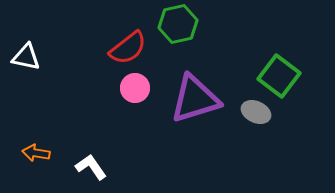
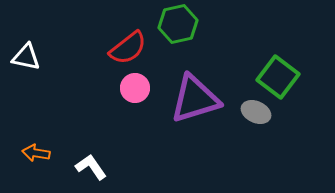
green square: moved 1 px left, 1 px down
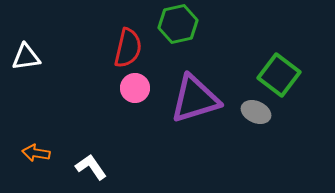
red semicircle: rotated 39 degrees counterclockwise
white triangle: rotated 20 degrees counterclockwise
green square: moved 1 px right, 2 px up
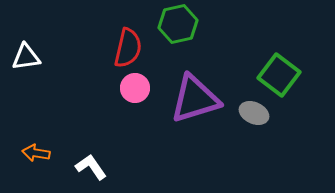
gray ellipse: moved 2 px left, 1 px down
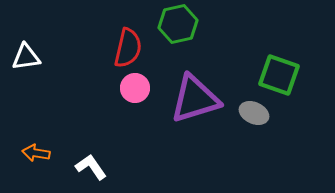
green square: rotated 18 degrees counterclockwise
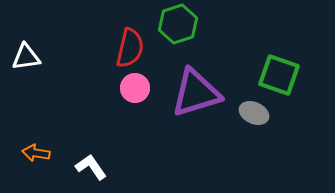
green hexagon: rotated 6 degrees counterclockwise
red semicircle: moved 2 px right
purple triangle: moved 1 px right, 6 px up
